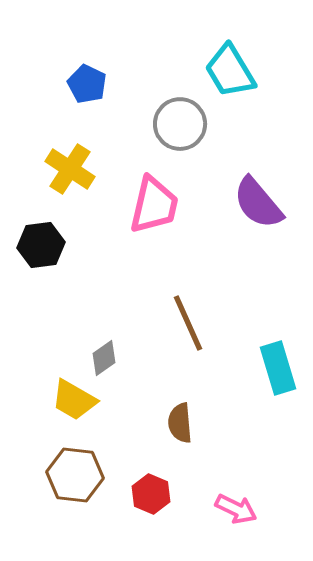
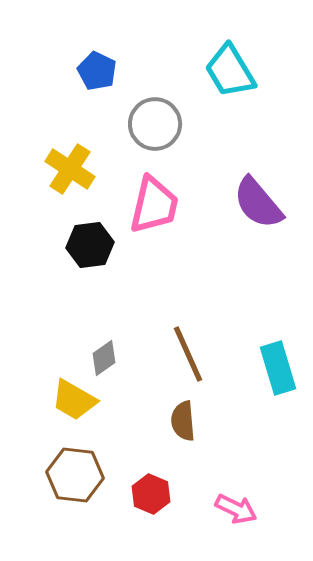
blue pentagon: moved 10 px right, 13 px up
gray circle: moved 25 px left
black hexagon: moved 49 px right
brown line: moved 31 px down
brown semicircle: moved 3 px right, 2 px up
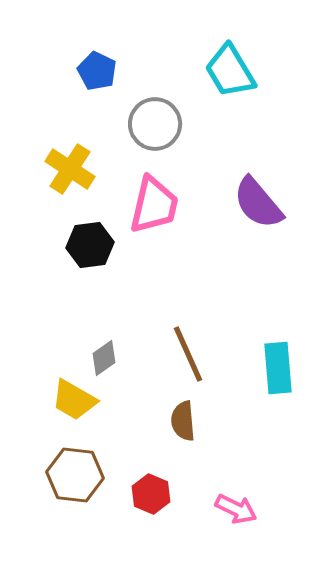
cyan rectangle: rotated 12 degrees clockwise
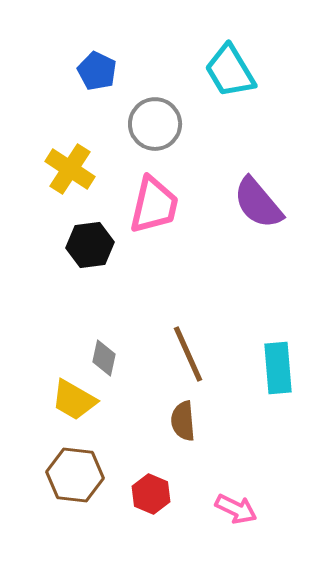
gray diamond: rotated 42 degrees counterclockwise
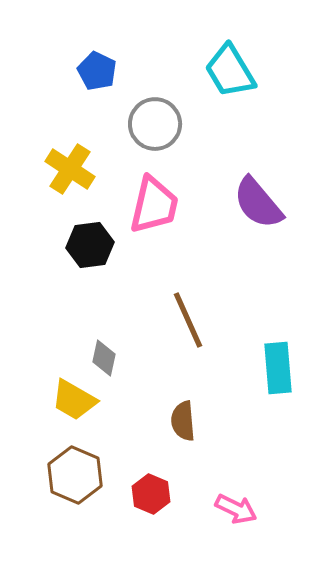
brown line: moved 34 px up
brown hexagon: rotated 16 degrees clockwise
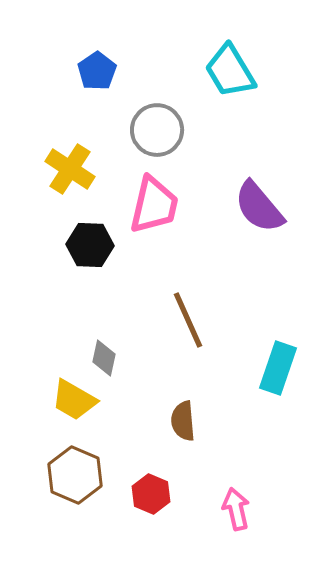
blue pentagon: rotated 12 degrees clockwise
gray circle: moved 2 px right, 6 px down
purple semicircle: moved 1 px right, 4 px down
black hexagon: rotated 9 degrees clockwise
cyan rectangle: rotated 24 degrees clockwise
pink arrow: rotated 129 degrees counterclockwise
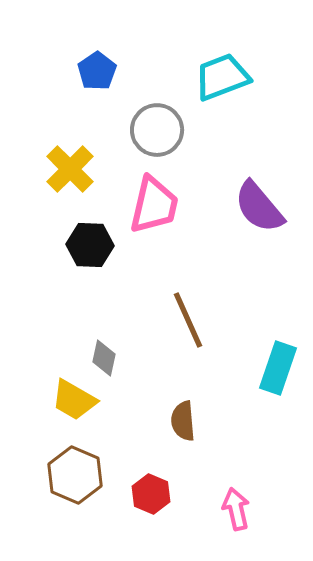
cyan trapezoid: moved 8 px left, 6 px down; rotated 100 degrees clockwise
yellow cross: rotated 12 degrees clockwise
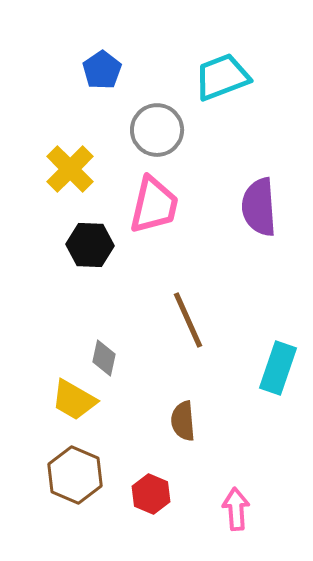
blue pentagon: moved 5 px right, 1 px up
purple semicircle: rotated 36 degrees clockwise
pink arrow: rotated 9 degrees clockwise
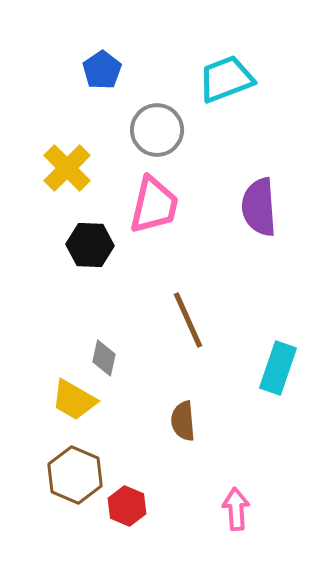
cyan trapezoid: moved 4 px right, 2 px down
yellow cross: moved 3 px left, 1 px up
red hexagon: moved 24 px left, 12 px down
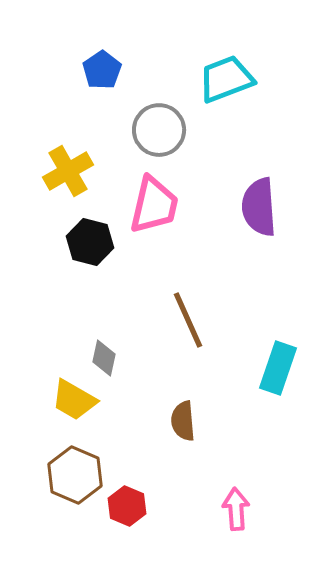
gray circle: moved 2 px right
yellow cross: moved 1 px right, 3 px down; rotated 15 degrees clockwise
black hexagon: moved 3 px up; rotated 12 degrees clockwise
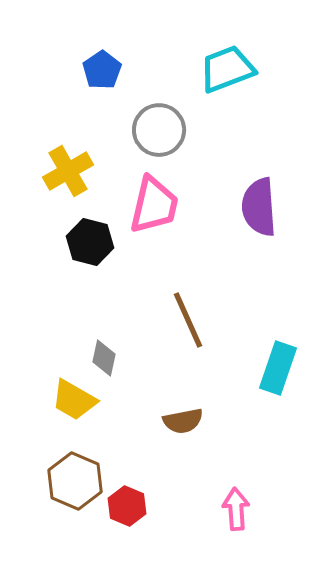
cyan trapezoid: moved 1 px right, 10 px up
brown semicircle: rotated 96 degrees counterclockwise
brown hexagon: moved 6 px down
